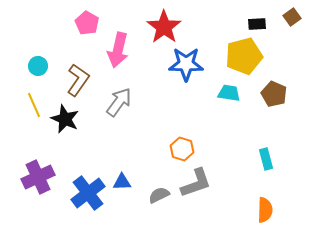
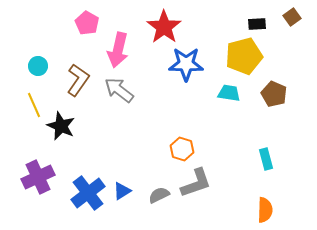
gray arrow: moved 12 px up; rotated 88 degrees counterclockwise
black star: moved 4 px left, 7 px down
blue triangle: moved 9 px down; rotated 30 degrees counterclockwise
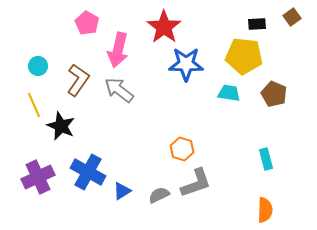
yellow pentagon: rotated 21 degrees clockwise
blue cross: moved 21 px up; rotated 24 degrees counterclockwise
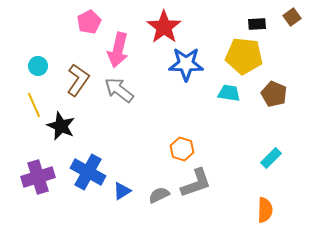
pink pentagon: moved 2 px right, 1 px up; rotated 15 degrees clockwise
cyan rectangle: moved 5 px right, 1 px up; rotated 60 degrees clockwise
purple cross: rotated 8 degrees clockwise
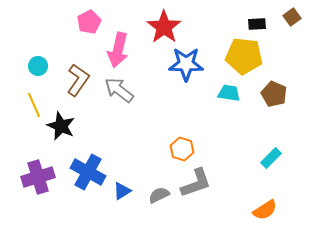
orange semicircle: rotated 55 degrees clockwise
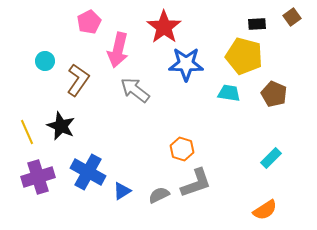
yellow pentagon: rotated 9 degrees clockwise
cyan circle: moved 7 px right, 5 px up
gray arrow: moved 16 px right
yellow line: moved 7 px left, 27 px down
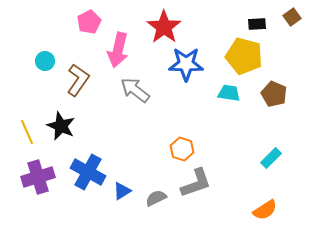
gray semicircle: moved 3 px left, 3 px down
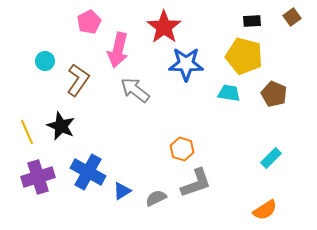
black rectangle: moved 5 px left, 3 px up
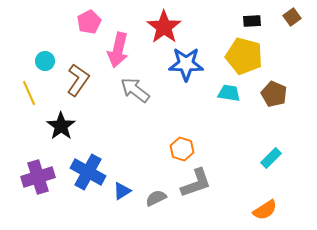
black star: rotated 12 degrees clockwise
yellow line: moved 2 px right, 39 px up
